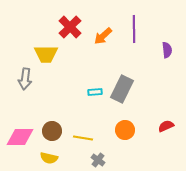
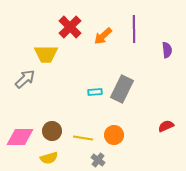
gray arrow: rotated 140 degrees counterclockwise
orange circle: moved 11 px left, 5 px down
yellow semicircle: rotated 30 degrees counterclockwise
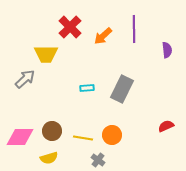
cyan rectangle: moved 8 px left, 4 px up
orange circle: moved 2 px left
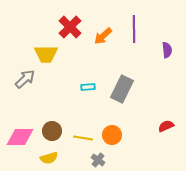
cyan rectangle: moved 1 px right, 1 px up
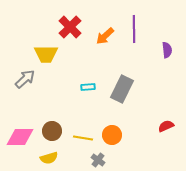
orange arrow: moved 2 px right
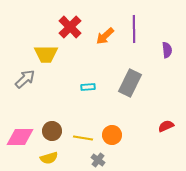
gray rectangle: moved 8 px right, 6 px up
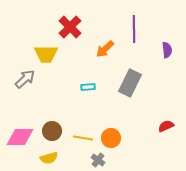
orange arrow: moved 13 px down
orange circle: moved 1 px left, 3 px down
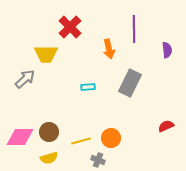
orange arrow: moved 4 px right; rotated 60 degrees counterclockwise
brown circle: moved 3 px left, 1 px down
yellow line: moved 2 px left, 3 px down; rotated 24 degrees counterclockwise
gray cross: rotated 16 degrees counterclockwise
